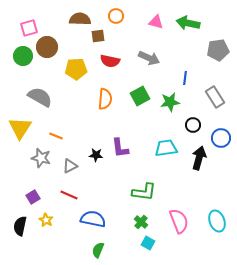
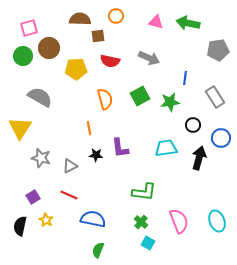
brown circle: moved 2 px right, 1 px down
orange semicircle: rotated 20 degrees counterclockwise
orange line: moved 33 px right, 8 px up; rotated 56 degrees clockwise
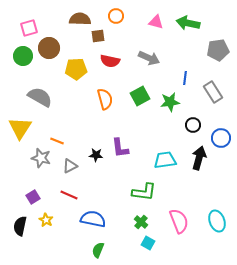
gray rectangle: moved 2 px left, 5 px up
orange line: moved 32 px left, 13 px down; rotated 56 degrees counterclockwise
cyan trapezoid: moved 1 px left, 12 px down
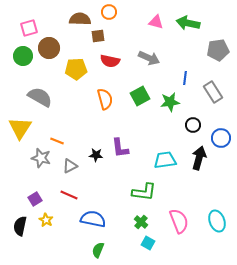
orange circle: moved 7 px left, 4 px up
purple square: moved 2 px right, 2 px down
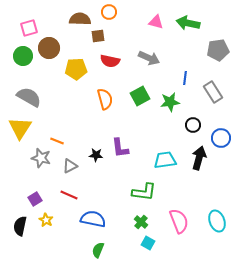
gray semicircle: moved 11 px left
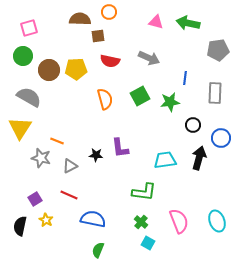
brown circle: moved 22 px down
gray rectangle: moved 2 px right, 1 px down; rotated 35 degrees clockwise
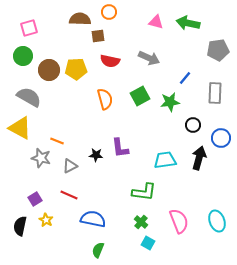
blue line: rotated 32 degrees clockwise
yellow triangle: rotated 35 degrees counterclockwise
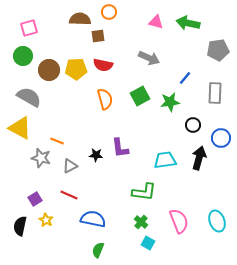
red semicircle: moved 7 px left, 4 px down
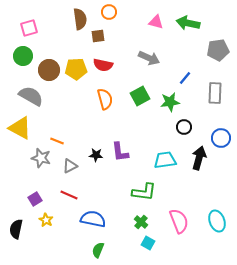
brown semicircle: rotated 80 degrees clockwise
gray semicircle: moved 2 px right, 1 px up
black circle: moved 9 px left, 2 px down
purple L-shape: moved 4 px down
black semicircle: moved 4 px left, 3 px down
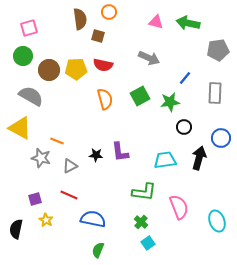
brown square: rotated 24 degrees clockwise
purple square: rotated 16 degrees clockwise
pink semicircle: moved 14 px up
cyan square: rotated 24 degrees clockwise
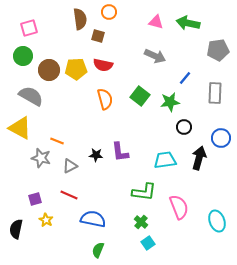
gray arrow: moved 6 px right, 2 px up
green square: rotated 24 degrees counterclockwise
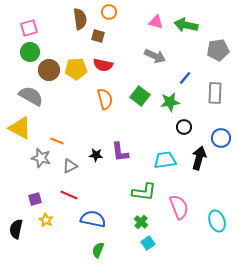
green arrow: moved 2 px left, 2 px down
green circle: moved 7 px right, 4 px up
